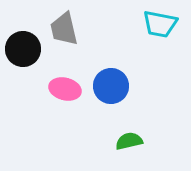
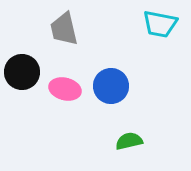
black circle: moved 1 px left, 23 px down
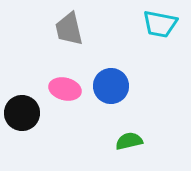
gray trapezoid: moved 5 px right
black circle: moved 41 px down
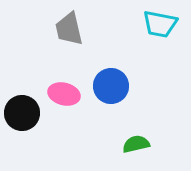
pink ellipse: moved 1 px left, 5 px down
green semicircle: moved 7 px right, 3 px down
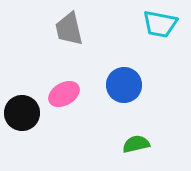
blue circle: moved 13 px right, 1 px up
pink ellipse: rotated 44 degrees counterclockwise
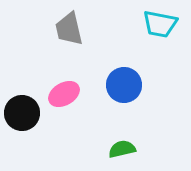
green semicircle: moved 14 px left, 5 px down
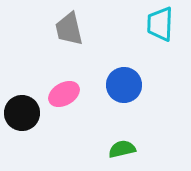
cyan trapezoid: rotated 81 degrees clockwise
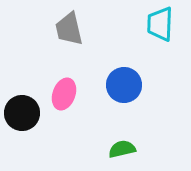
pink ellipse: rotated 40 degrees counterclockwise
